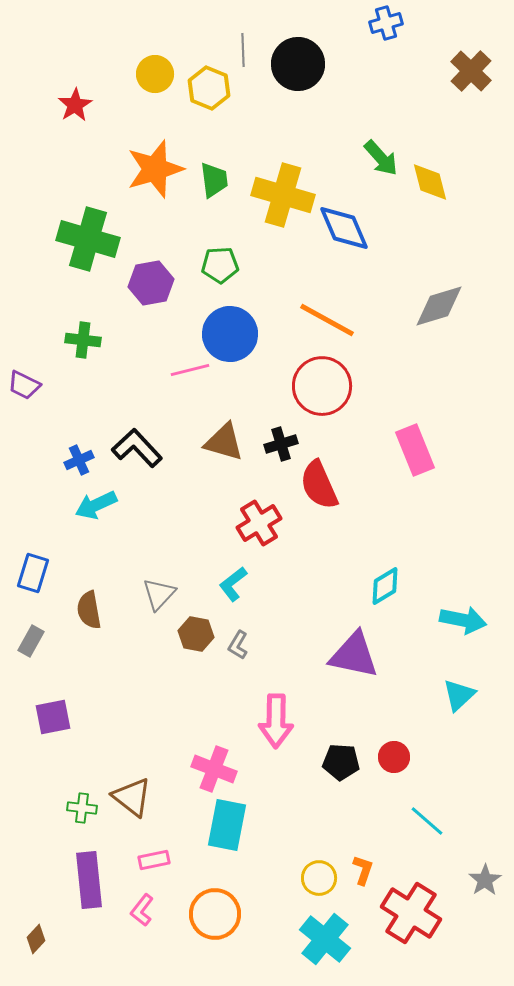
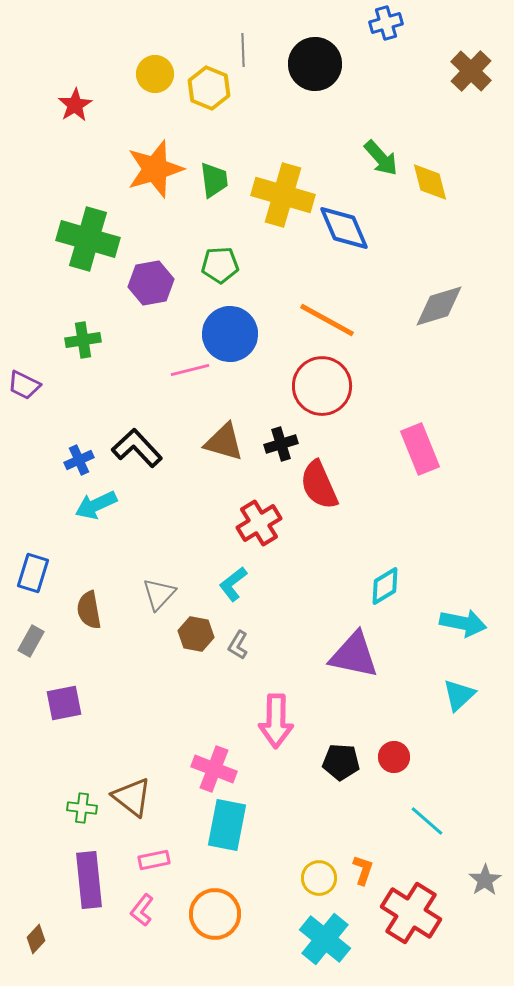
black circle at (298, 64): moved 17 px right
green cross at (83, 340): rotated 16 degrees counterclockwise
pink rectangle at (415, 450): moved 5 px right, 1 px up
cyan arrow at (463, 620): moved 3 px down
purple square at (53, 717): moved 11 px right, 14 px up
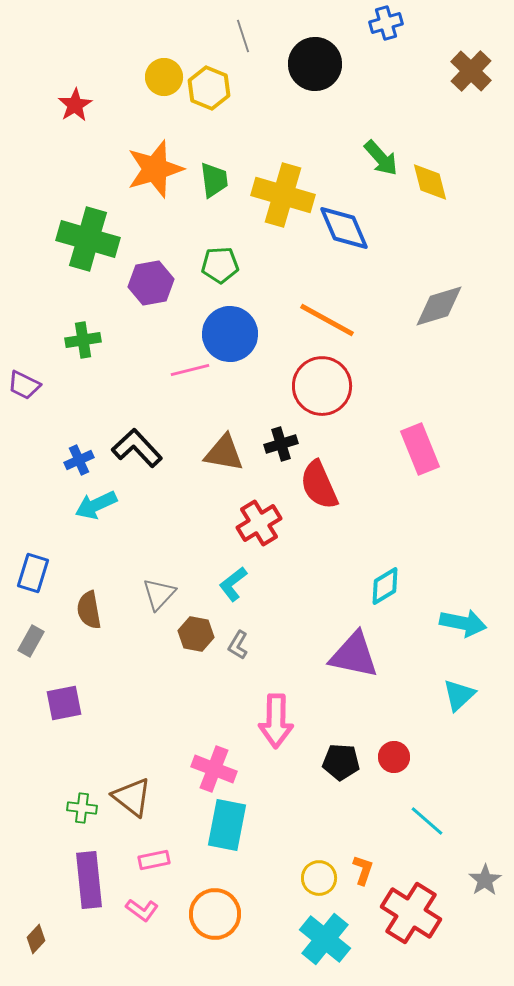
gray line at (243, 50): moved 14 px up; rotated 16 degrees counterclockwise
yellow circle at (155, 74): moved 9 px right, 3 px down
brown triangle at (224, 442): moved 11 px down; rotated 6 degrees counterclockwise
pink L-shape at (142, 910): rotated 92 degrees counterclockwise
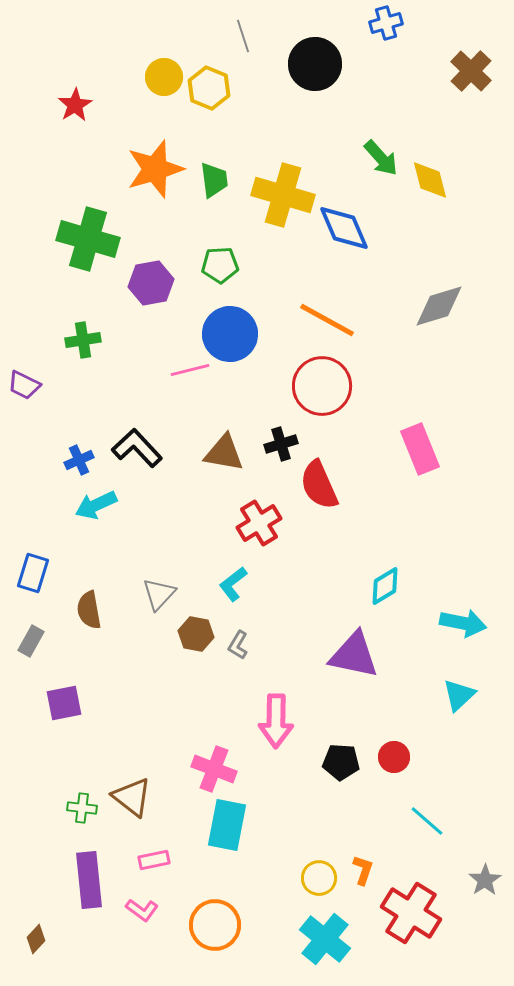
yellow diamond at (430, 182): moved 2 px up
orange circle at (215, 914): moved 11 px down
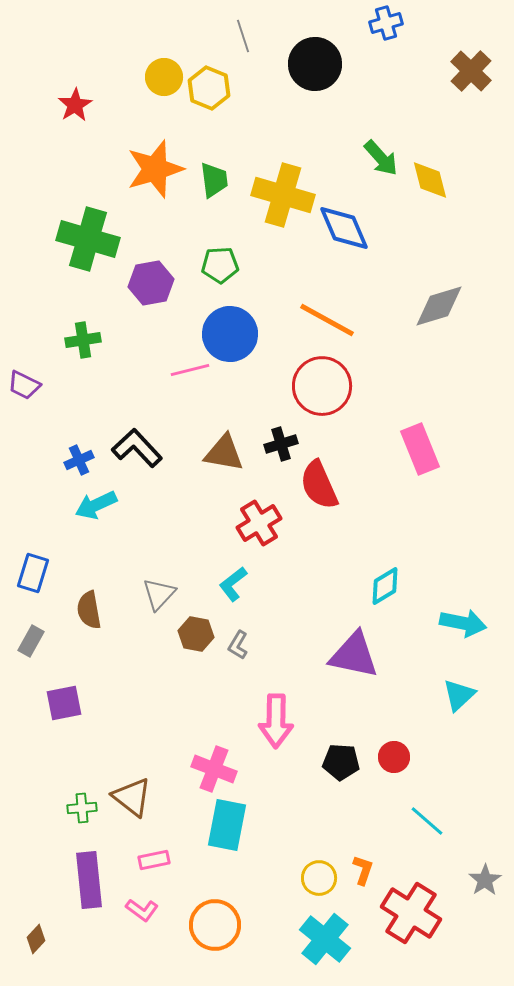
green cross at (82, 808): rotated 12 degrees counterclockwise
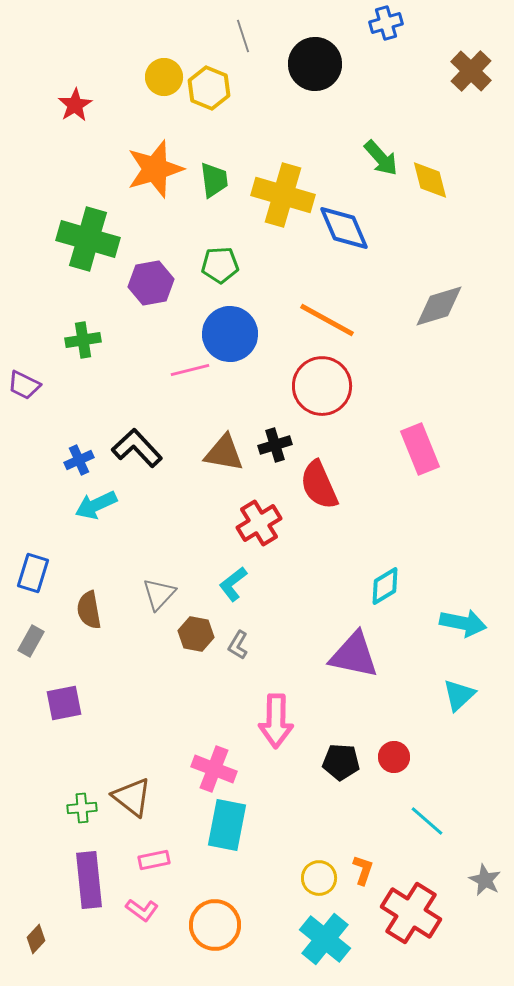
black cross at (281, 444): moved 6 px left, 1 px down
gray star at (485, 880): rotated 12 degrees counterclockwise
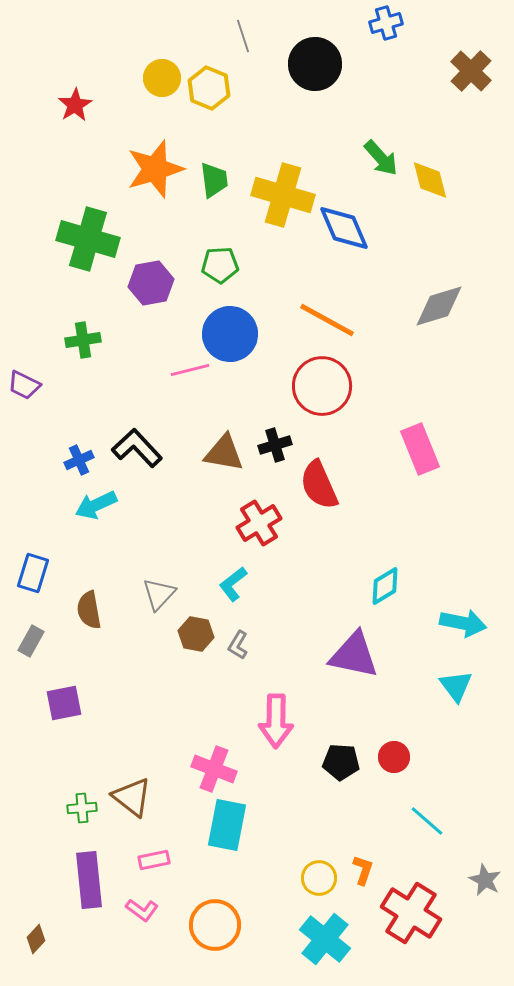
yellow circle at (164, 77): moved 2 px left, 1 px down
cyan triangle at (459, 695): moved 3 px left, 9 px up; rotated 24 degrees counterclockwise
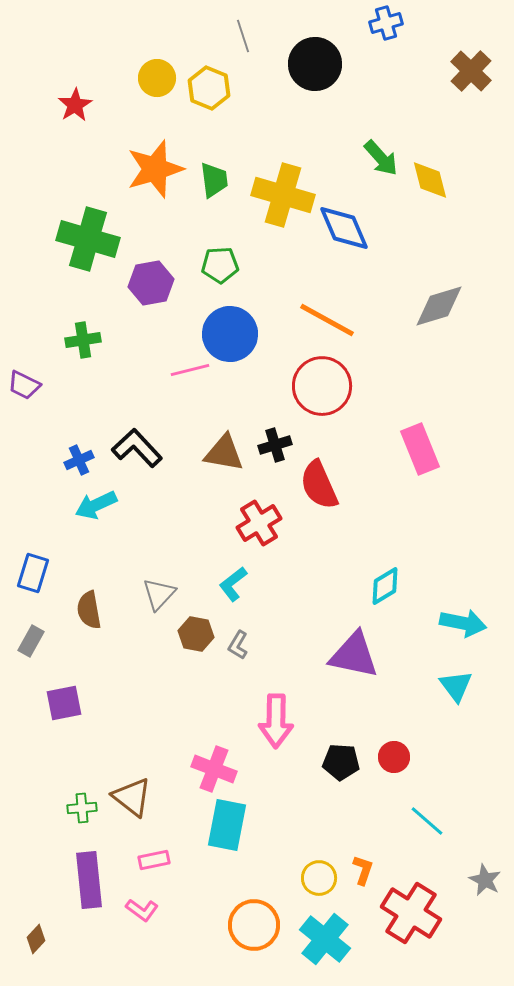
yellow circle at (162, 78): moved 5 px left
orange circle at (215, 925): moved 39 px right
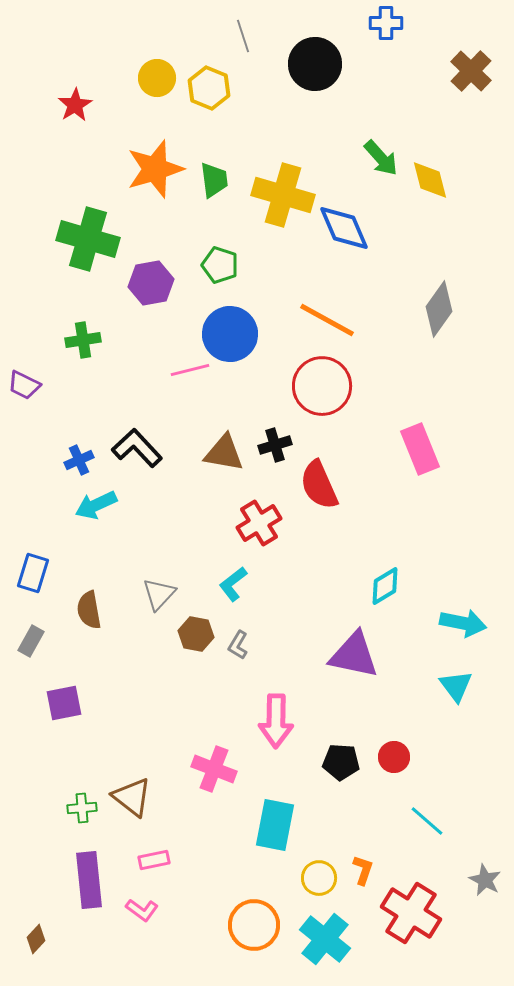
blue cross at (386, 23): rotated 16 degrees clockwise
green pentagon at (220, 265): rotated 21 degrees clockwise
gray diamond at (439, 306): moved 3 px down; rotated 38 degrees counterclockwise
cyan rectangle at (227, 825): moved 48 px right
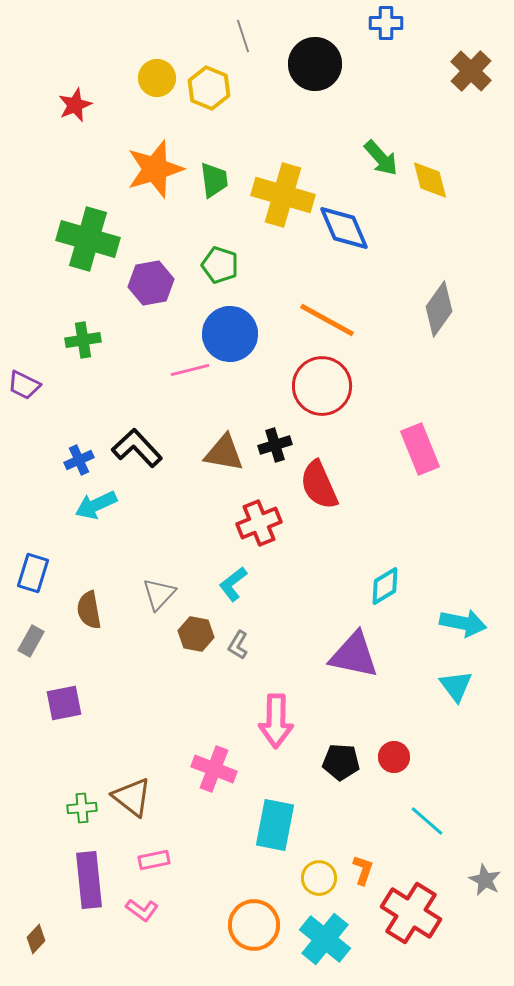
red star at (75, 105): rotated 8 degrees clockwise
red cross at (259, 523): rotated 9 degrees clockwise
